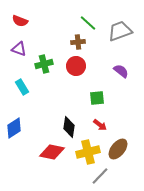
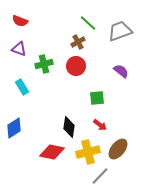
brown cross: rotated 24 degrees counterclockwise
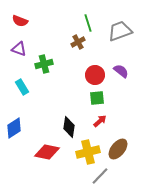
green line: rotated 30 degrees clockwise
red circle: moved 19 px right, 9 px down
red arrow: moved 4 px up; rotated 80 degrees counterclockwise
red diamond: moved 5 px left
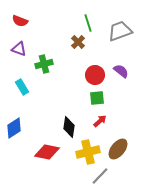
brown cross: rotated 16 degrees counterclockwise
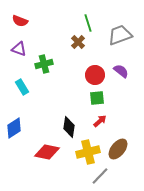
gray trapezoid: moved 4 px down
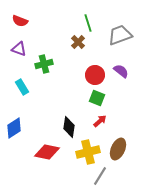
green square: rotated 28 degrees clockwise
brown ellipse: rotated 15 degrees counterclockwise
gray line: rotated 12 degrees counterclockwise
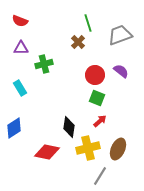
purple triangle: moved 2 px right, 1 px up; rotated 21 degrees counterclockwise
cyan rectangle: moved 2 px left, 1 px down
yellow cross: moved 4 px up
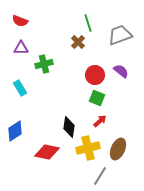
blue diamond: moved 1 px right, 3 px down
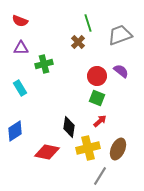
red circle: moved 2 px right, 1 px down
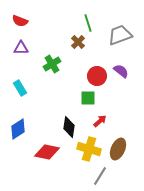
green cross: moved 8 px right; rotated 18 degrees counterclockwise
green square: moved 9 px left; rotated 21 degrees counterclockwise
blue diamond: moved 3 px right, 2 px up
yellow cross: moved 1 px right, 1 px down; rotated 30 degrees clockwise
